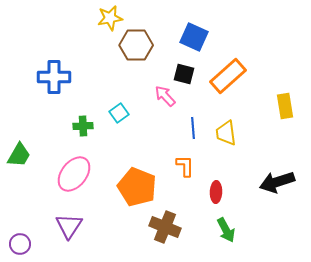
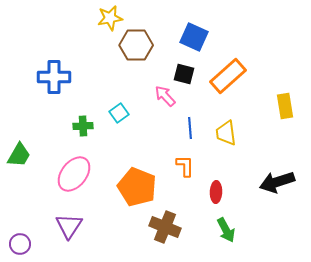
blue line: moved 3 px left
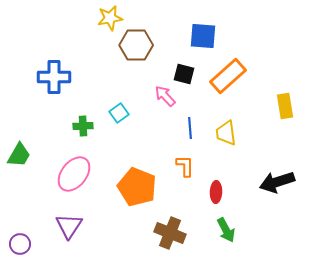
blue square: moved 9 px right, 1 px up; rotated 20 degrees counterclockwise
brown cross: moved 5 px right, 6 px down
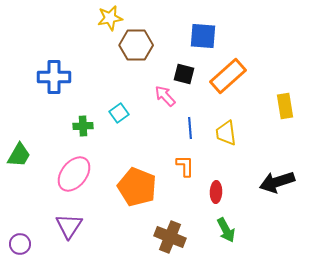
brown cross: moved 4 px down
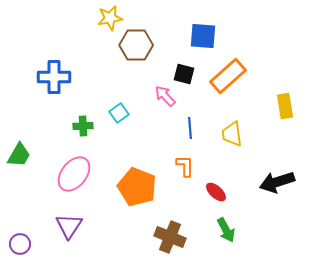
yellow trapezoid: moved 6 px right, 1 px down
red ellipse: rotated 50 degrees counterclockwise
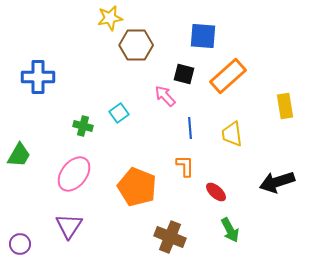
blue cross: moved 16 px left
green cross: rotated 18 degrees clockwise
green arrow: moved 4 px right
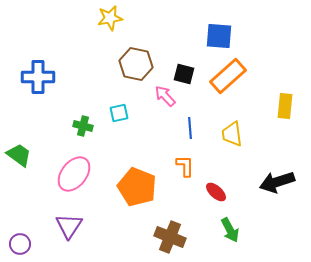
blue square: moved 16 px right
brown hexagon: moved 19 px down; rotated 12 degrees clockwise
yellow rectangle: rotated 15 degrees clockwise
cyan square: rotated 24 degrees clockwise
green trapezoid: rotated 84 degrees counterclockwise
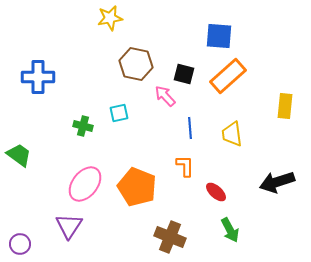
pink ellipse: moved 11 px right, 10 px down
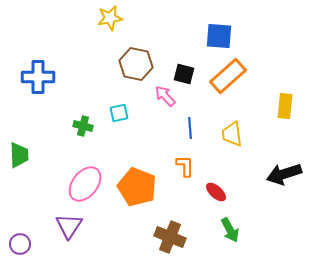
green trapezoid: rotated 52 degrees clockwise
black arrow: moved 7 px right, 8 px up
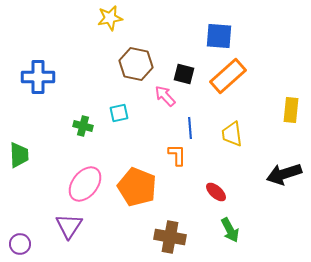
yellow rectangle: moved 6 px right, 4 px down
orange L-shape: moved 8 px left, 11 px up
brown cross: rotated 12 degrees counterclockwise
